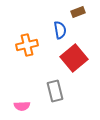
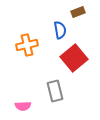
pink semicircle: moved 1 px right
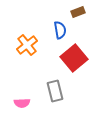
orange cross: rotated 25 degrees counterclockwise
pink semicircle: moved 1 px left, 3 px up
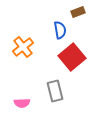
orange cross: moved 4 px left, 2 px down
red square: moved 2 px left, 1 px up
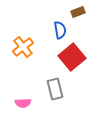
gray rectangle: moved 2 px up
pink semicircle: moved 1 px right
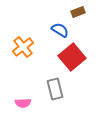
blue semicircle: rotated 48 degrees counterclockwise
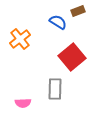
brown rectangle: moved 1 px up
blue semicircle: moved 2 px left, 8 px up
orange cross: moved 3 px left, 8 px up
gray rectangle: rotated 15 degrees clockwise
